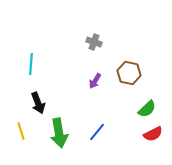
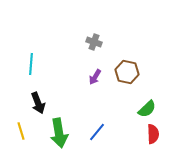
brown hexagon: moved 2 px left, 1 px up
purple arrow: moved 4 px up
red semicircle: rotated 66 degrees counterclockwise
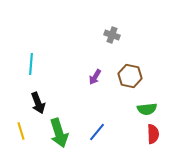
gray cross: moved 18 px right, 7 px up
brown hexagon: moved 3 px right, 4 px down
green semicircle: rotated 36 degrees clockwise
green arrow: rotated 8 degrees counterclockwise
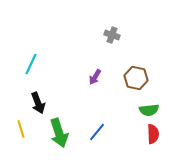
cyan line: rotated 20 degrees clockwise
brown hexagon: moved 6 px right, 2 px down
green semicircle: moved 2 px right, 1 px down
yellow line: moved 2 px up
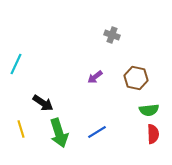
cyan line: moved 15 px left
purple arrow: rotated 21 degrees clockwise
black arrow: moved 5 px right; rotated 35 degrees counterclockwise
blue line: rotated 18 degrees clockwise
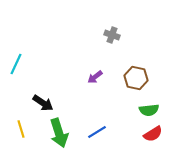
red semicircle: rotated 60 degrees clockwise
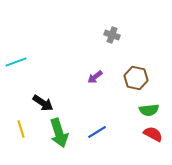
cyan line: moved 2 px up; rotated 45 degrees clockwise
red semicircle: rotated 120 degrees counterclockwise
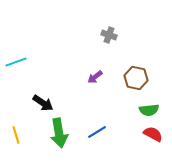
gray cross: moved 3 px left
yellow line: moved 5 px left, 6 px down
green arrow: rotated 8 degrees clockwise
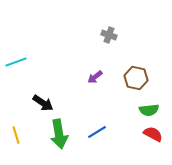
green arrow: moved 1 px down
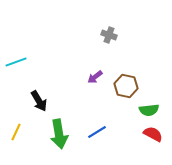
brown hexagon: moved 10 px left, 8 px down
black arrow: moved 4 px left, 2 px up; rotated 25 degrees clockwise
yellow line: moved 3 px up; rotated 42 degrees clockwise
